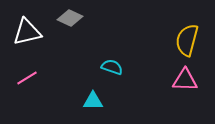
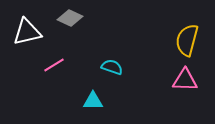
pink line: moved 27 px right, 13 px up
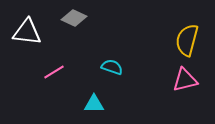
gray diamond: moved 4 px right
white triangle: rotated 20 degrees clockwise
pink line: moved 7 px down
pink triangle: rotated 16 degrees counterclockwise
cyan triangle: moved 1 px right, 3 px down
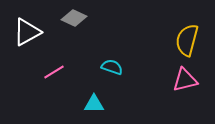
white triangle: rotated 36 degrees counterclockwise
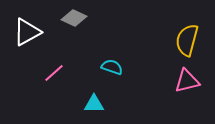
pink line: moved 1 px down; rotated 10 degrees counterclockwise
pink triangle: moved 2 px right, 1 px down
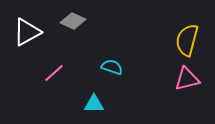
gray diamond: moved 1 px left, 3 px down
pink triangle: moved 2 px up
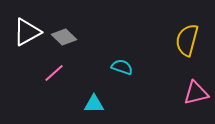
gray diamond: moved 9 px left, 16 px down; rotated 20 degrees clockwise
cyan semicircle: moved 10 px right
pink triangle: moved 9 px right, 14 px down
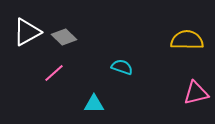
yellow semicircle: rotated 76 degrees clockwise
